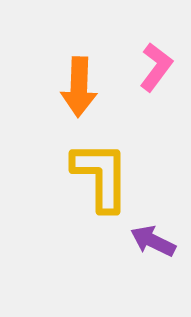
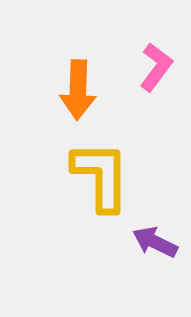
orange arrow: moved 1 px left, 3 px down
purple arrow: moved 2 px right, 1 px down
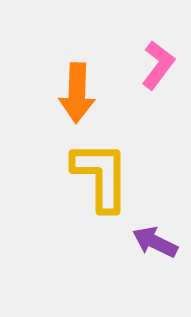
pink L-shape: moved 2 px right, 2 px up
orange arrow: moved 1 px left, 3 px down
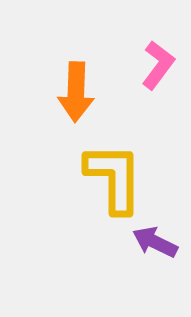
orange arrow: moved 1 px left, 1 px up
yellow L-shape: moved 13 px right, 2 px down
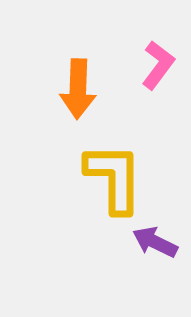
orange arrow: moved 2 px right, 3 px up
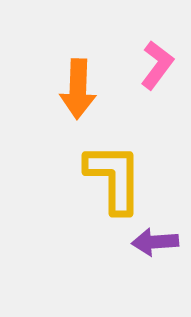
pink L-shape: moved 1 px left
purple arrow: rotated 30 degrees counterclockwise
